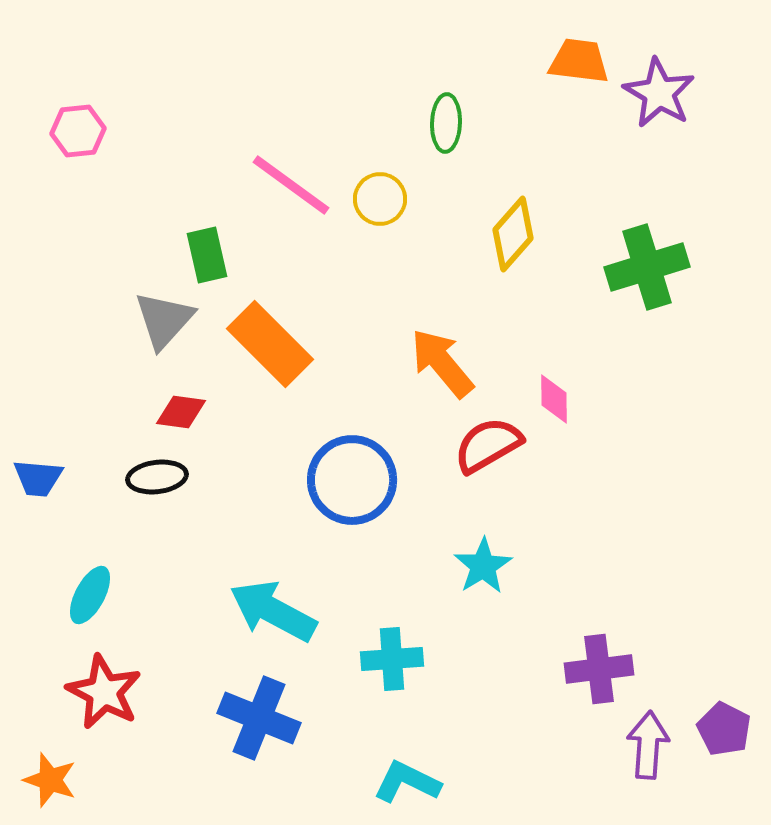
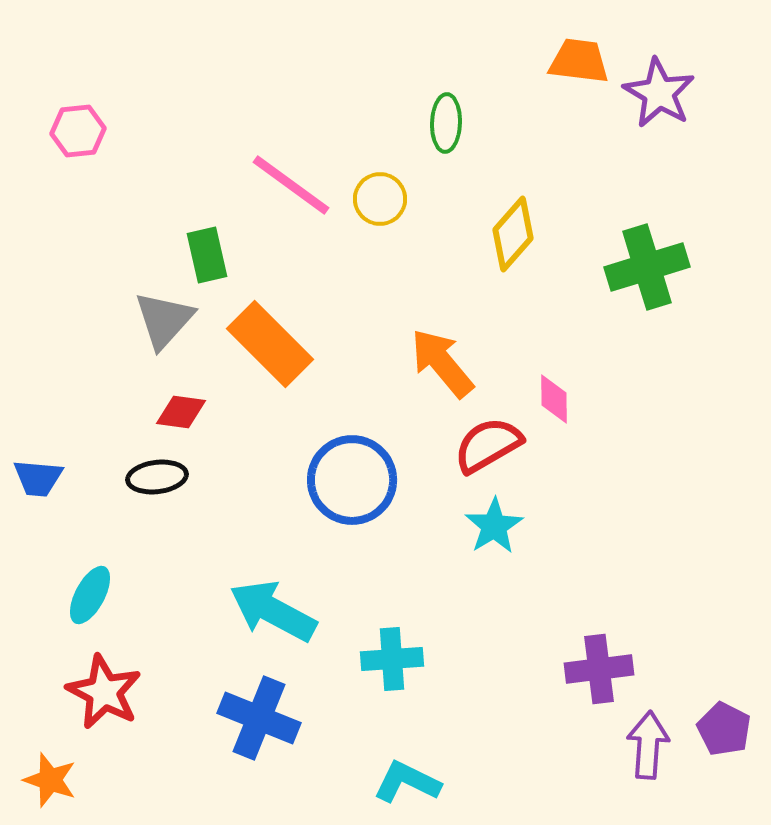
cyan star: moved 11 px right, 40 px up
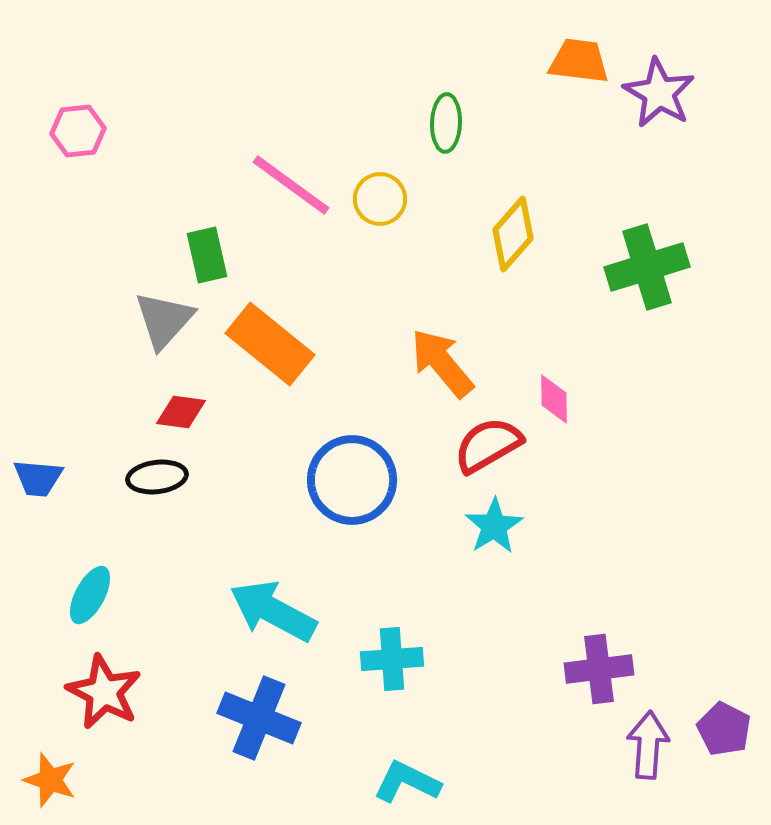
orange rectangle: rotated 6 degrees counterclockwise
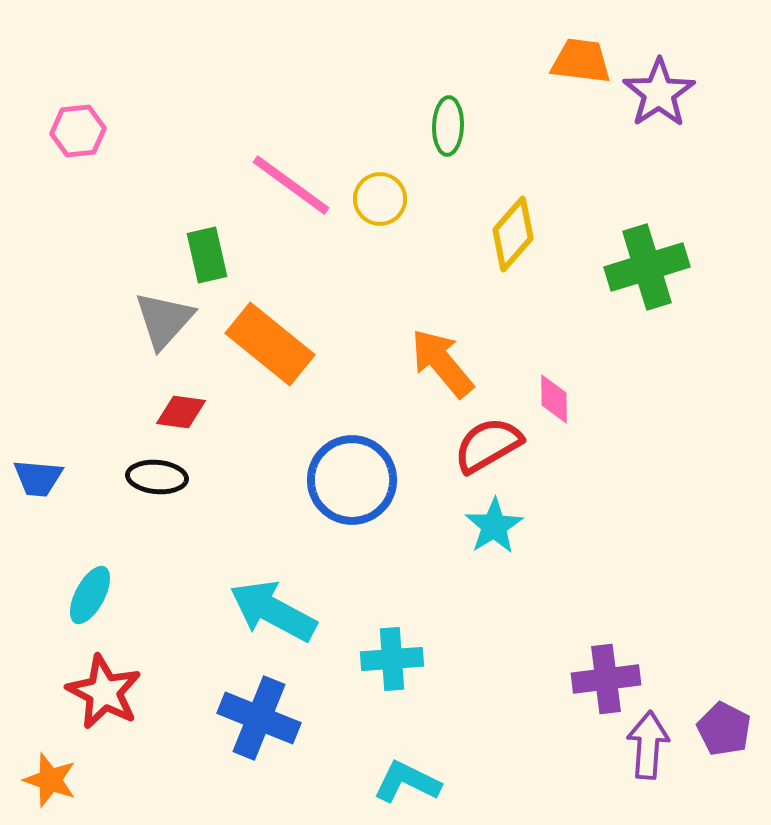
orange trapezoid: moved 2 px right
purple star: rotated 8 degrees clockwise
green ellipse: moved 2 px right, 3 px down
black ellipse: rotated 12 degrees clockwise
purple cross: moved 7 px right, 10 px down
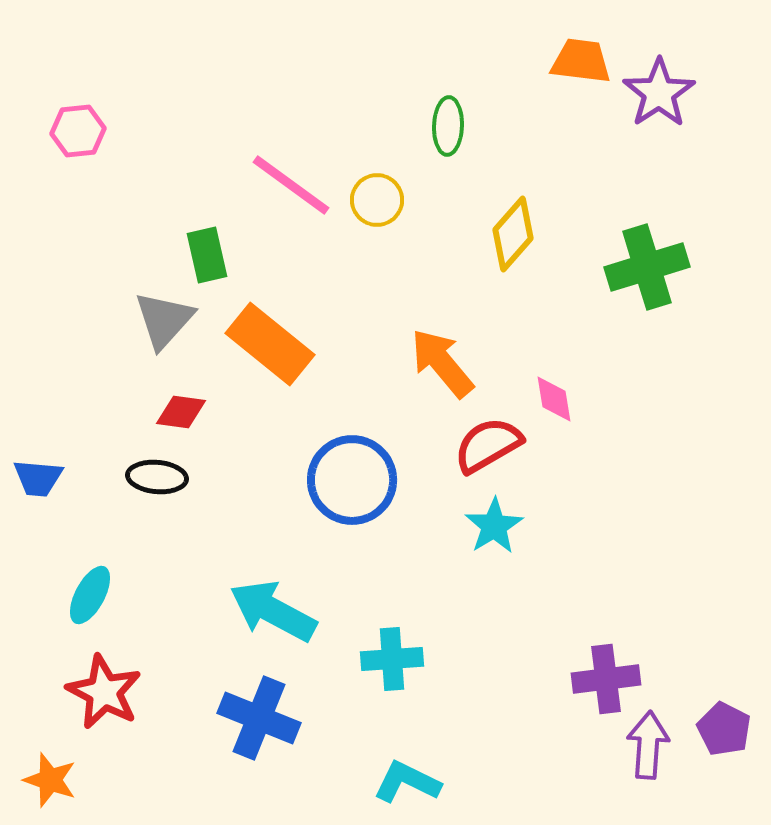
yellow circle: moved 3 px left, 1 px down
pink diamond: rotated 9 degrees counterclockwise
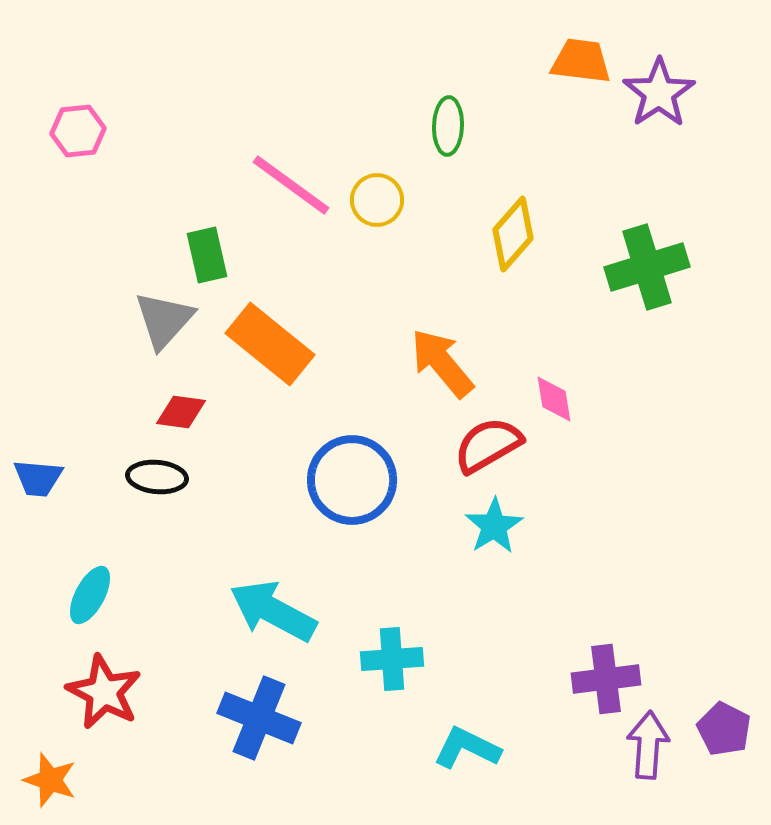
cyan L-shape: moved 60 px right, 34 px up
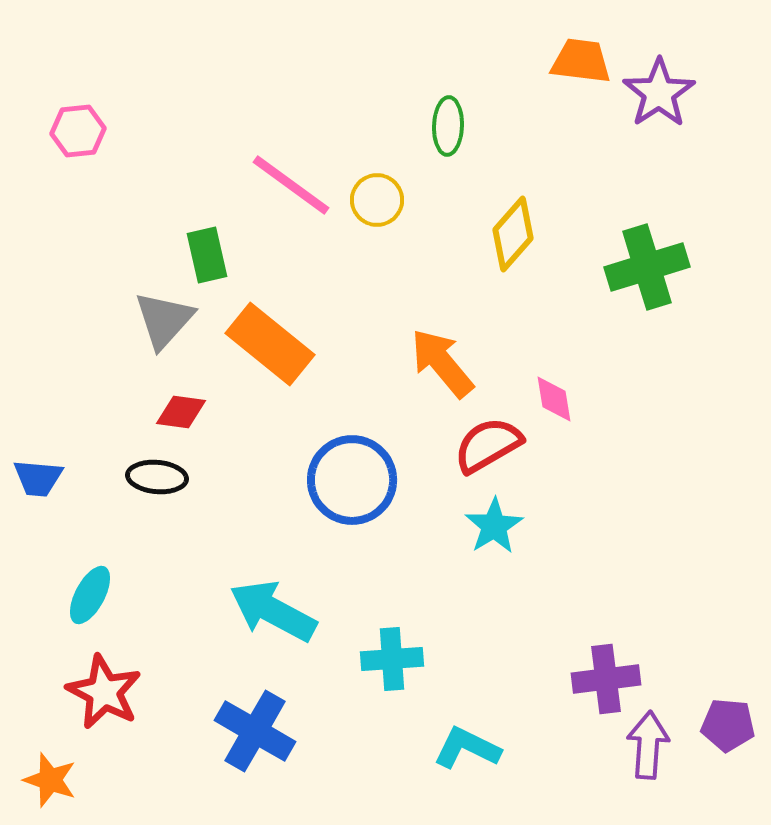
blue cross: moved 4 px left, 13 px down; rotated 8 degrees clockwise
purple pentagon: moved 4 px right, 4 px up; rotated 22 degrees counterclockwise
